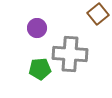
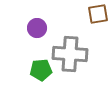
brown square: rotated 30 degrees clockwise
green pentagon: moved 1 px right, 1 px down
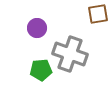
gray cross: rotated 16 degrees clockwise
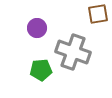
gray cross: moved 3 px right, 2 px up
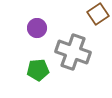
brown square: rotated 25 degrees counterclockwise
green pentagon: moved 3 px left
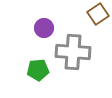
purple circle: moved 7 px right
gray cross: rotated 16 degrees counterclockwise
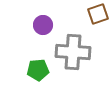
brown square: rotated 15 degrees clockwise
purple circle: moved 1 px left, 3 px up
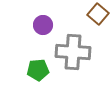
brown square: rotated 30 degrees counterclockwise
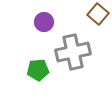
purple circle: moved 1 px right, 3 px up
gray cross: rotated 16 degrees counterclockwise
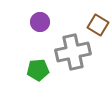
brown square: moved 11 px down; rotated 10 degrees counterclockwise
purple circle: moved 4 px left
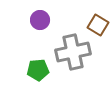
purple circle: moved 2 px up
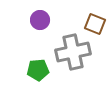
brown square: moved 3 px left, 1 px up; rotated 10 degrees counterclockwise
